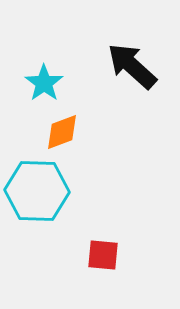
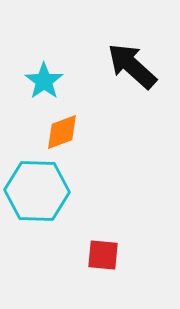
cyan star: moved 2 px up
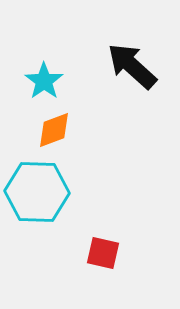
orange diamond: moved 8 px left, 2 px up
cyan hexagon: moved 1 px down
red square: moved 2 px up; rotated 8 degrees clockwise
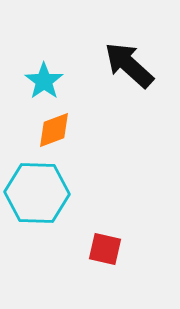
black arrow: moved 3 px left, 1 px up
cyan hexagon: moved 1 px down
red square: moved 2 px right, 4 px up
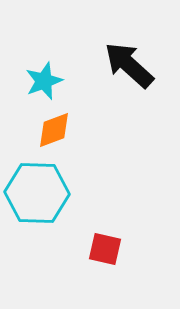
cyan star: rotated 15 degrees clockwise
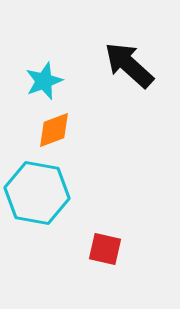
cyan hexagon: rotated 8 degrees clockwise
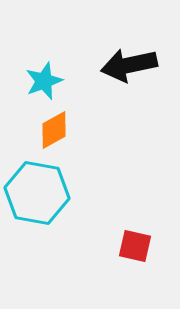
black arrow: rotated 54 degrees counterclockwise
orange diamond: rotated 9 degrees counterclockwise
red square: moved 30 px right, 3 px up
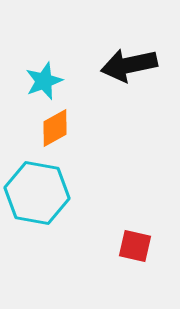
orange diamond: moved 1 px right, 2 px up
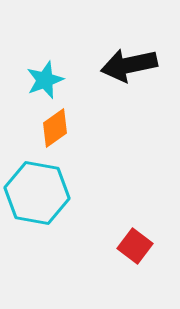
cyan star: moved 1 px right, 1 px up
orange diamond: rotated 6 degrees counterclockwise
red square: rotated 24 degrees clockwise
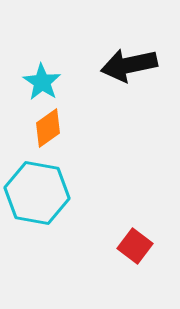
cyan star: moved 3 px left, 2 px down; rotated 18 degrees counterclockwise
orange diamond: moved 7 px left
